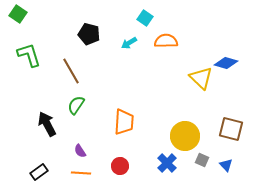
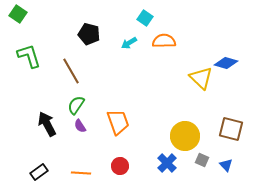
orange semicircle: moved 2 px left
green L-shape: moved 1 px down
orange trapezoid: moved 6 px left; rotated 24 degrees counterclockwise
purple semicircle: moved 25 px up
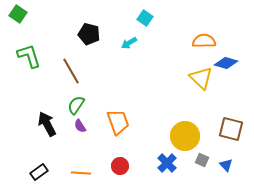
orange semicircle: moved 40 px right
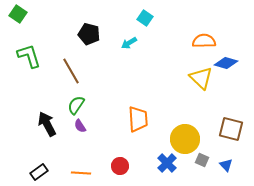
orange trapezoid: moved 20 px right, 3 px up; rotated 16 degrees clockwise
yellow circle: moved 3 px down
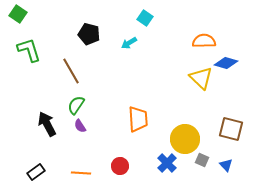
green L-shape: moved 6 px up
black rectangle: moved 3 px left
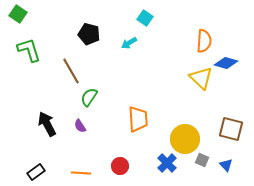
orange semicircle: rotated 95 degrees clockwise
green semicircle: moved 13 px right, 8 px up
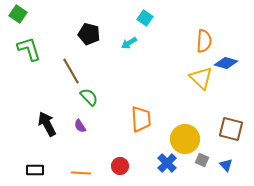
green L-shape: moved 1 px up
green semicircle: rotated 102 degrees clockwise
orange trapezoid: moved 3 px right
black rectangle: moved 1 px left, 2 px up; rotated 36 degrees clockwise
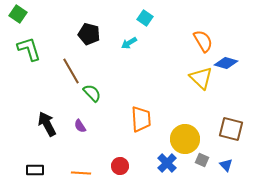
orange semicircle: moved 1 px left; rotated 35 degrees counterclockwise
green semicircle: moved 3 px right, 4 px up
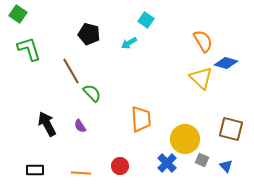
cyan square: moved 1 px right, 2 px down
blue triangle: moved 1 px down
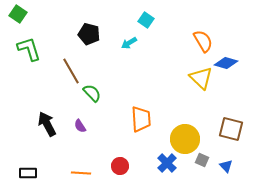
black rectangle: moved 7 px left, 3 px down
